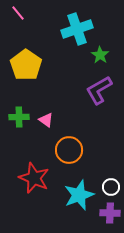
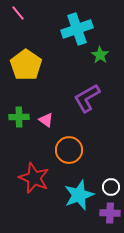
purple L-shape: moved 12 px left, 8 px down
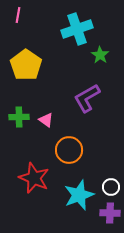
pink line: moved 2 px down; rotated 49 degrees clockwise
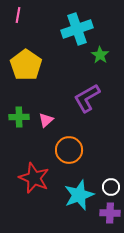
pink triangle: rotated 42 degrees clockwise
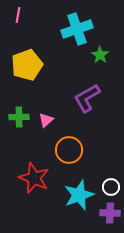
yellow pentagon: moved 1 px right; rotated 16 degrees clockwise
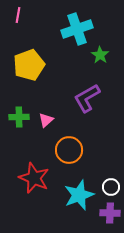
yellow pentagon: moved 2 px right
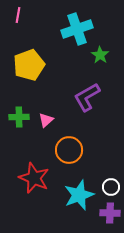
purple L-shape: moved 1 px up
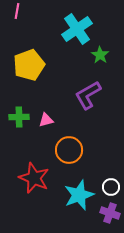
pink line: moved 1 px left, 4 px up
cyan cross: rotated 16 degrees counterclockwise
purple L-shape: moved 1 px right, 2 px up
pink triangle: rotated 28 degrees clockwise
purple cross: rotated 18 degrees clockwise
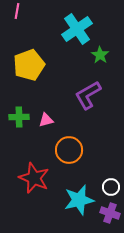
cyan star: moved 5 px down; rotated 8 degrees clockwise
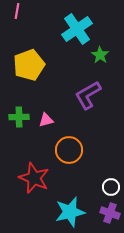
cyan star: moved 9 px left, 12 px down
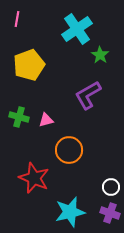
pink line: moved 8 px down
green cross: rotated 18 degrees clockwise
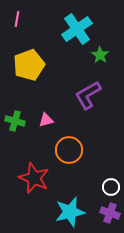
green cross: moved 4 px left, 4 px down
